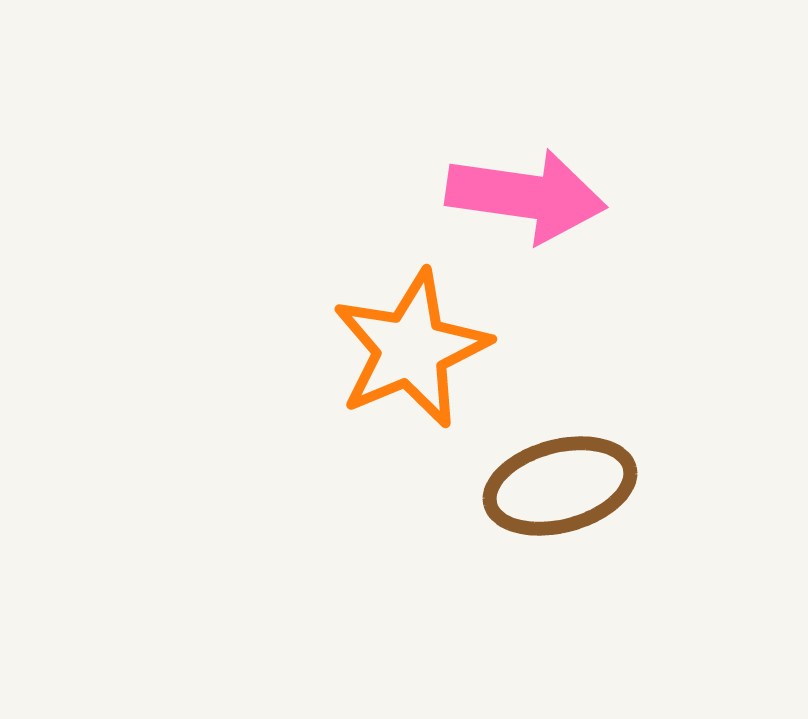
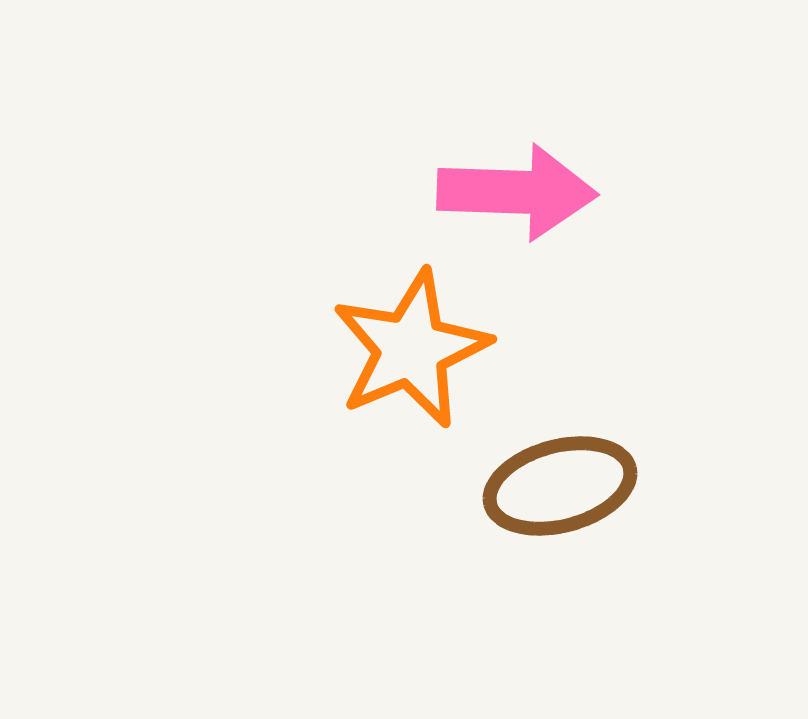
pink arrow: moved 9 px left, 4 px up; rotated 6 degrees counterclockwise
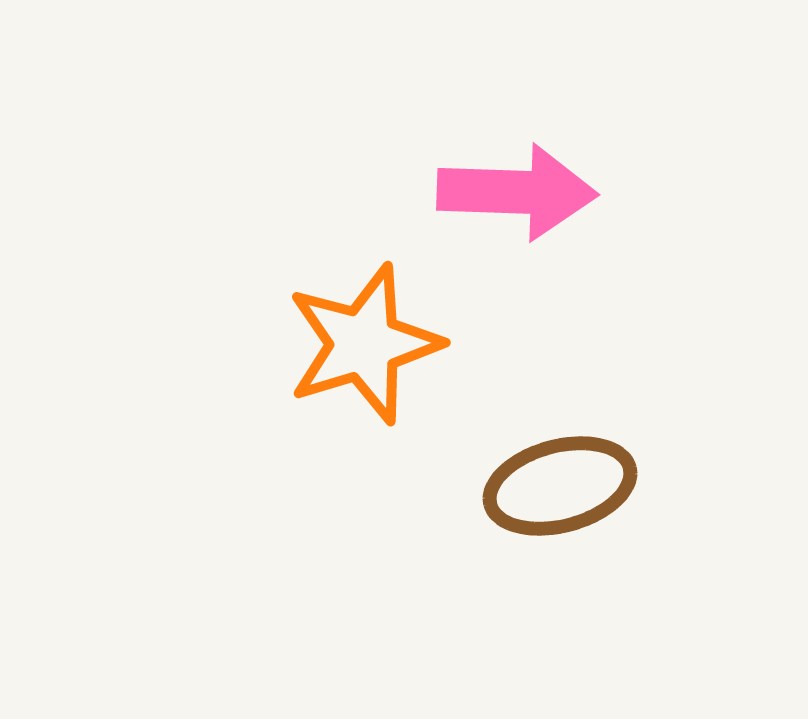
orange star: moved 47 px left, 5 px up; rotated 6 degrees clockwise
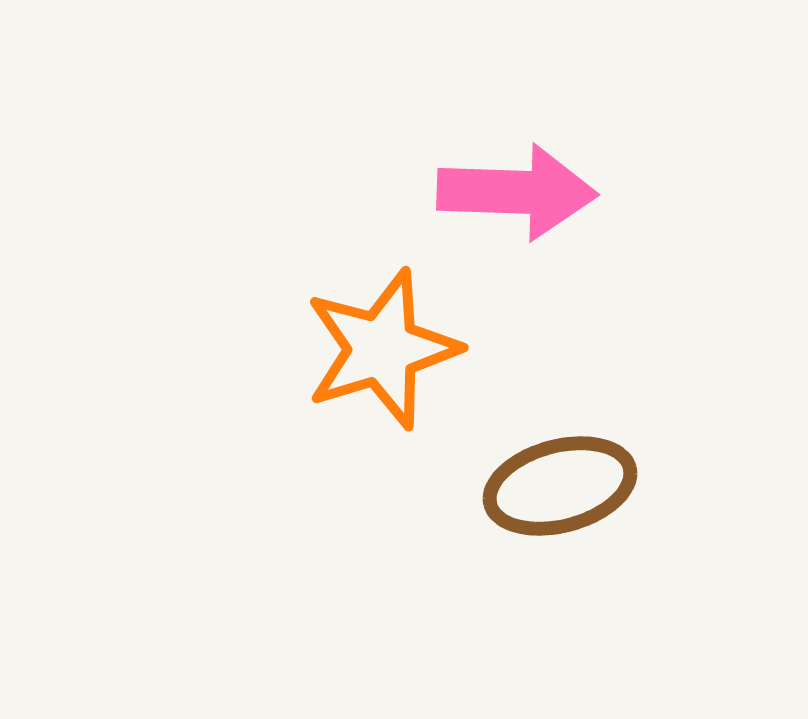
orange star: moved 18 px right, 5 px down
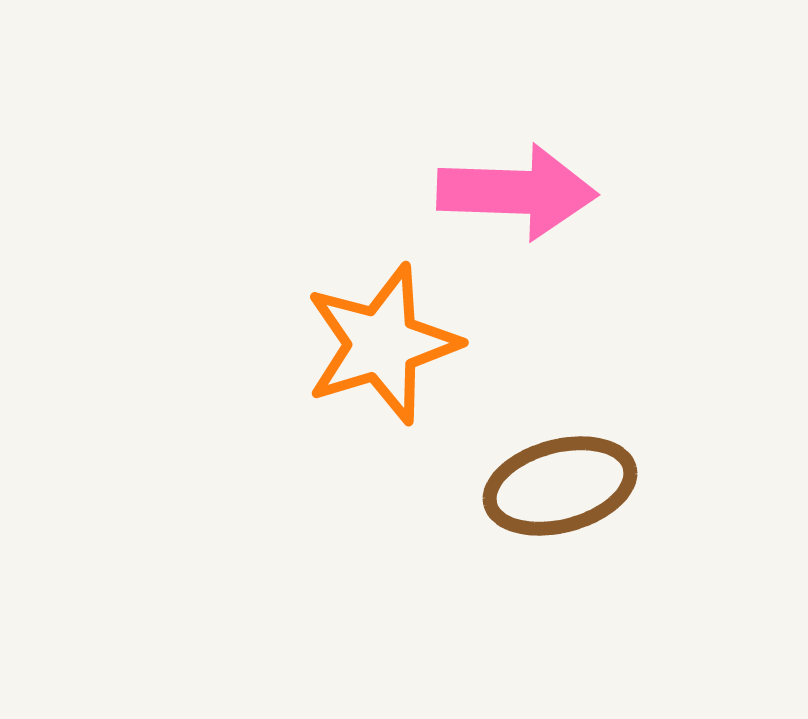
orange star: moved 5 px up
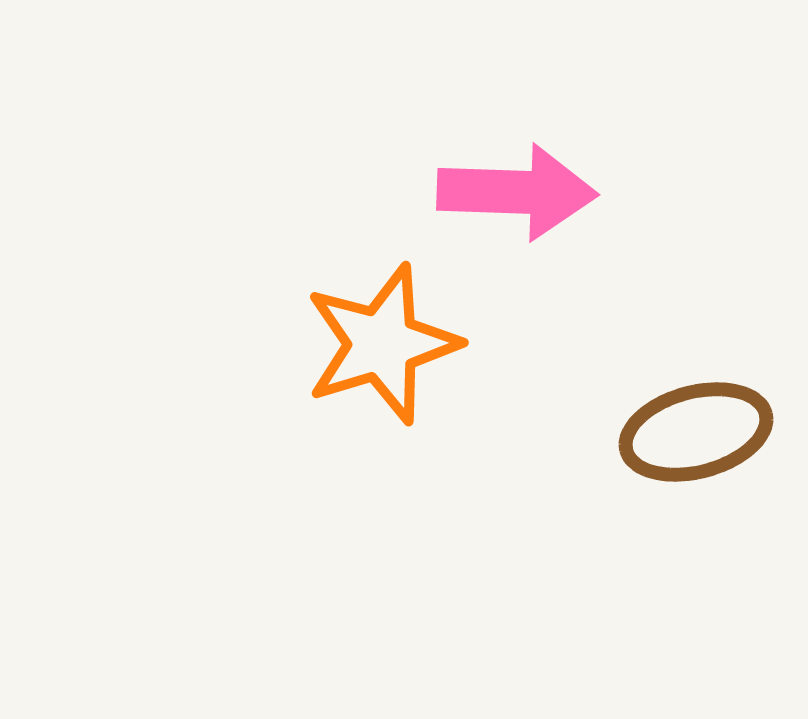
brown ellipse: moved 136 px right, 54 px up
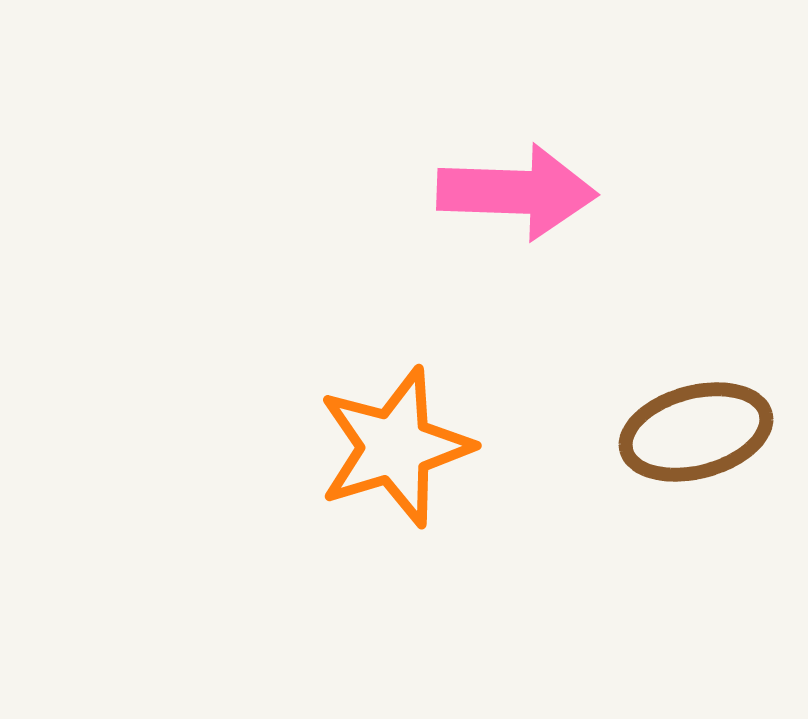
orange star: moved 13 px right, 103 px down
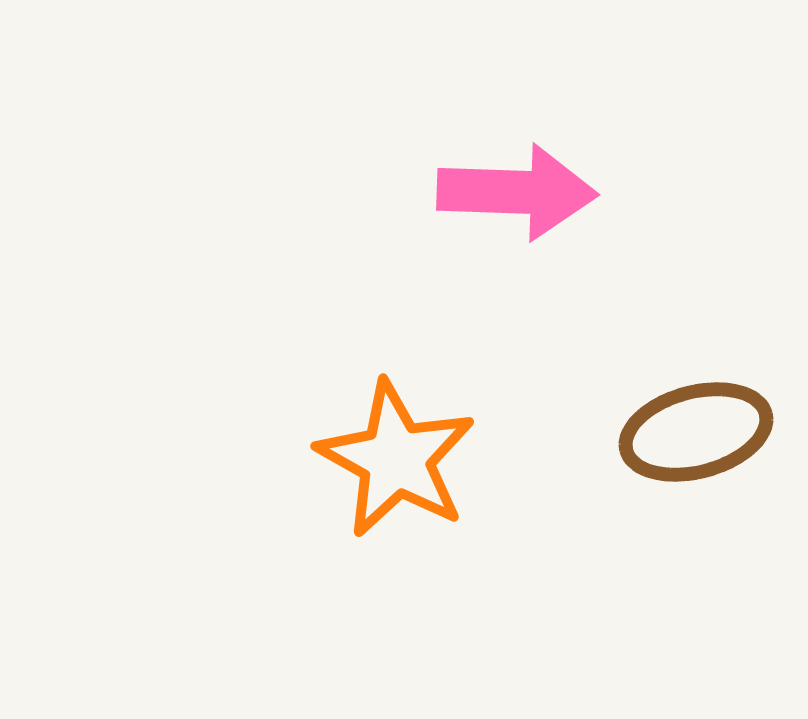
orange star: moved 1 px right, 12 px down; rotated 26 degrees counterclockwise
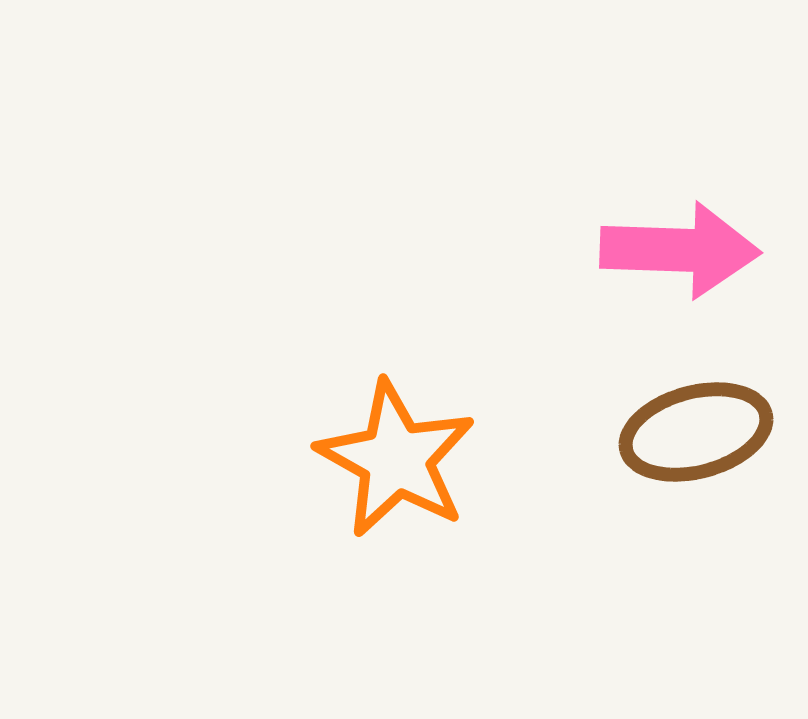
pink arrow: moved 163 px right, 58 px down
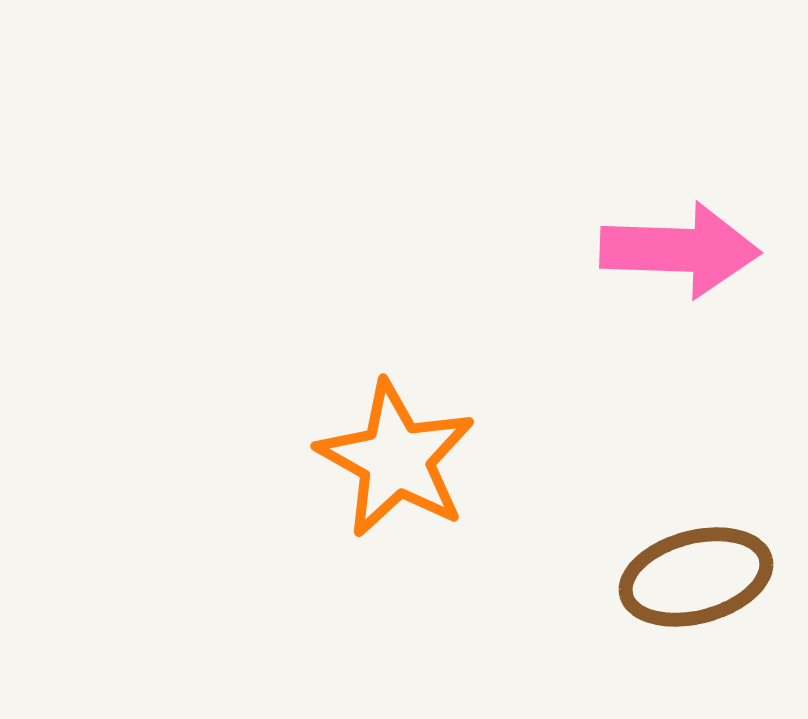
brown ellipse: moved 145 px down
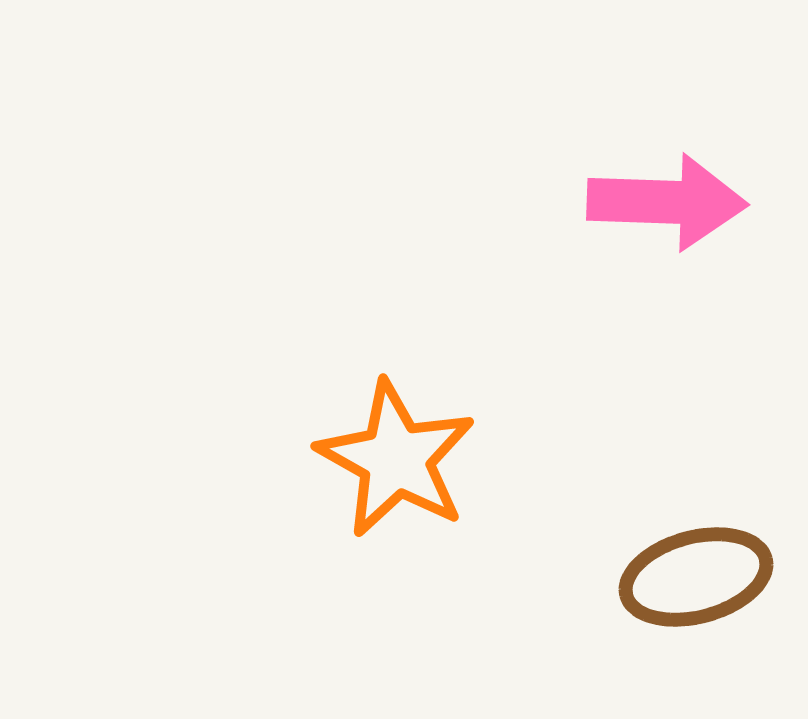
pink arrow: moved 13 px left, 48 px up
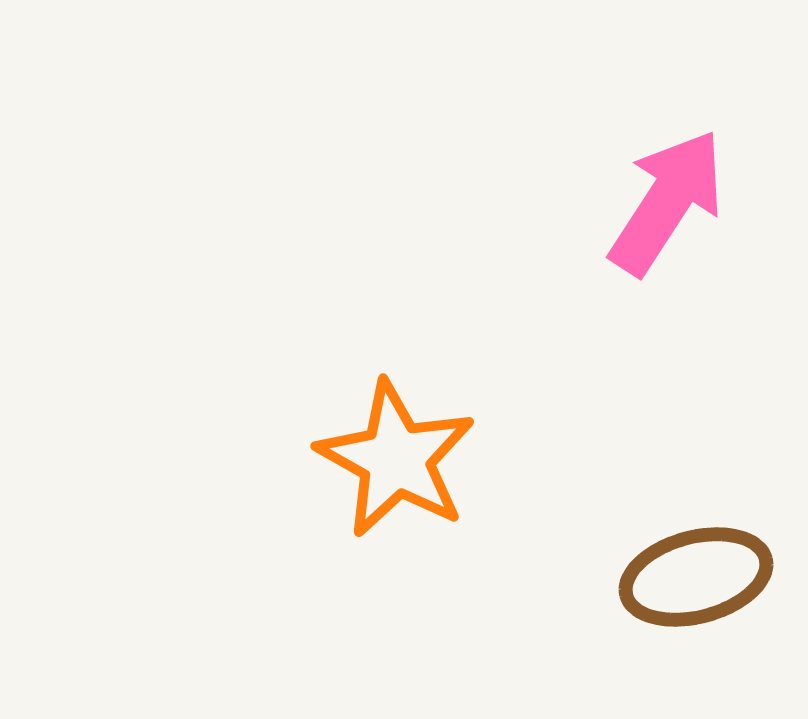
pink arrow: rotated 59 degrees counterclockwise
